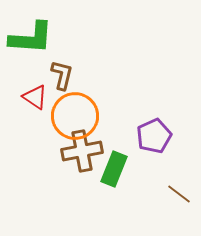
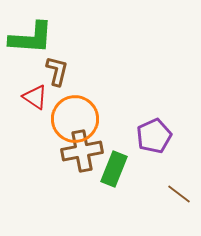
brown L-shape: moved 5 px left, 4 px up
orange circle: moved 3 px down
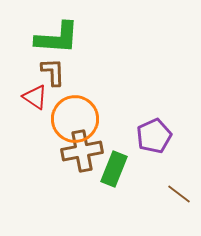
green L-shape: moved 26 px right
brown L-shape: moved 4 px left, 1 px down; rotated 16 degrees counterclockwise
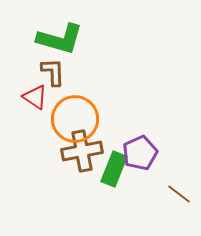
green L-shape: moved 3 px right, 1 px down; rotated 12 degrees clockwise
purple pentagon: moved 14 px left, 17 px down
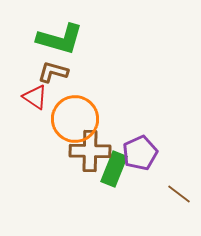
brown L-shape: rotated 72 degrees counterclockwise
brown cross: moved 8 px right; rotated 12 degrees clockwise
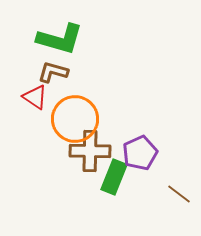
green rectangle: moved 8 px down
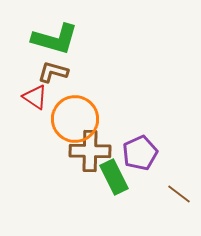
green L-shape: moved 5 px left
green rectangle: rotated 48 degrees counterclockwise
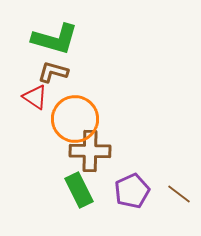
purple pentagon: moved 8 px left, 38 px down
green rectangle: moved 35 px left, 13 px down
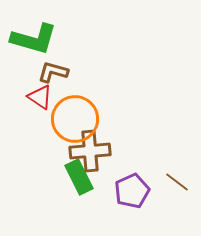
green L-shape: moved 21 px left
red triangle: moved 5 px right
brown cross: rotated 6 degrees counterclockwise
green rectangle: moved 13 px up
brown line: moved 2 px left, 12 px up
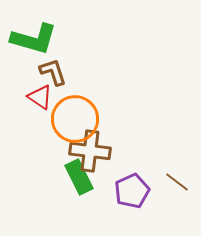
brown L-shape: rotated 56 degrees clockwise
brown cross: rotated 12 degrees clockwise
